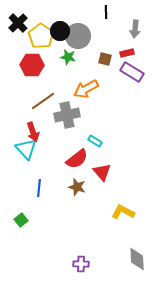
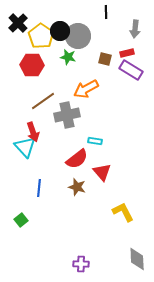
purple rectangle: moved 1 px left, 2 px up
cyan rectangle: rotated 24 degrees counterclockwise
cyan triangle: moved 1 px left, 2 px up
yellow L-shape: rotated 35 degrees clockwise
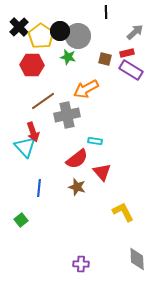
black cross: moved 1 px right, 4 px down
gray arrow: moved 3 px down; rotated 138 degrees counterclockwise
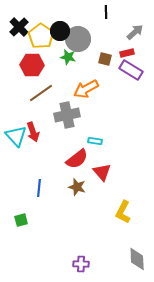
gray circle: moved 3 px down
brown line: moved 2 px left, 8 px up
cyan triangle: moved 9 px left, 11 px up
yellow L-shape: rotated 125 degrees counterclockwise
green square: rotated 24 degrees clockwise
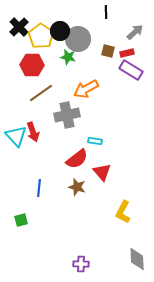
brown square: moved 3 px right, 8 px up
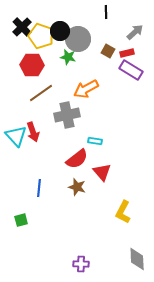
black cross: moved 3 px right
yellow pentagon: rotated 15 degrees counterclockwise
brown square: rotated 16 degrees clockwise
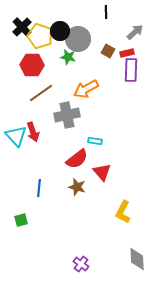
yellow pentagon: moved 1 px left
purple rectangle: rotated 60 degrees clockwise
purple cross: rotated 35 degrees clockwise
